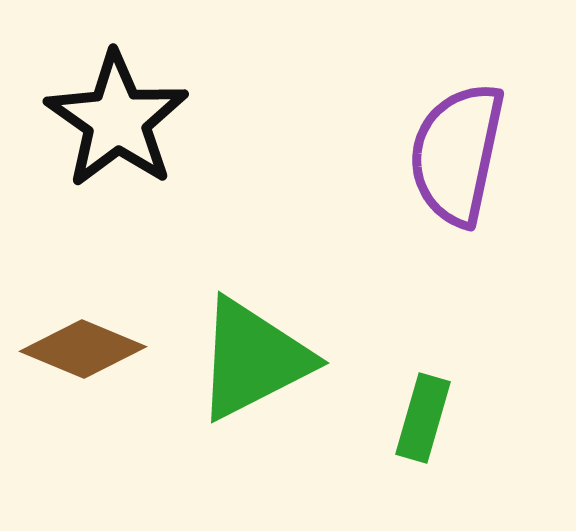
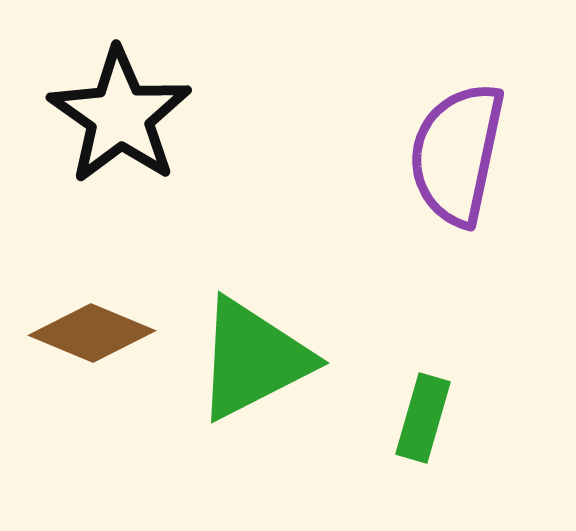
black star: moved 3 px right, 4 px up
brown diamond: moved 9 px right, 16 px up
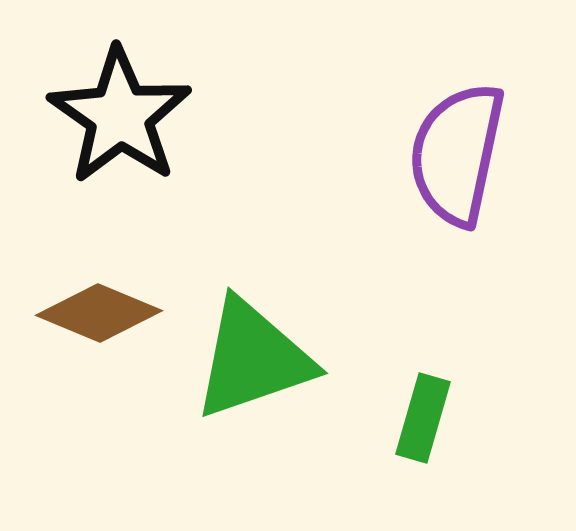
brown diamond: moved 7 px right, 20 px up
green triangle: rotated 8 degrees clockwise
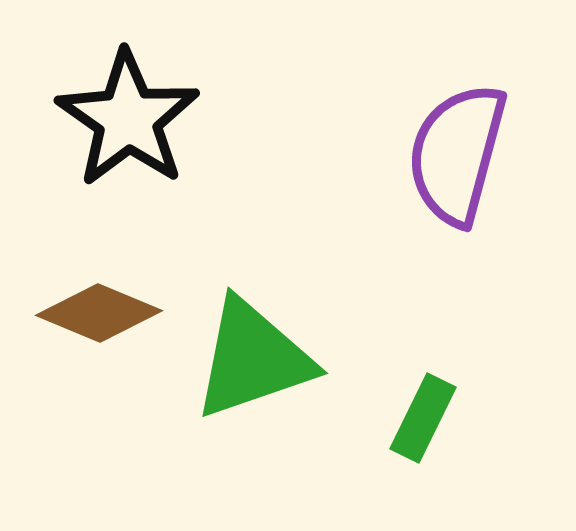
black star: moved 8 px right, 3 px down
purple semicircle: rotated 3 degrees clockwise
green rectangle: rotated 10 degrees clockwise
